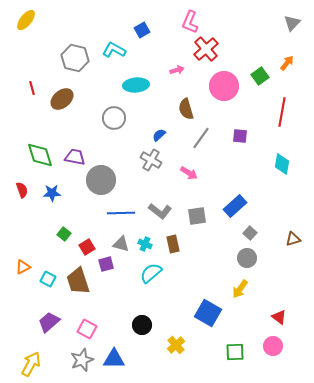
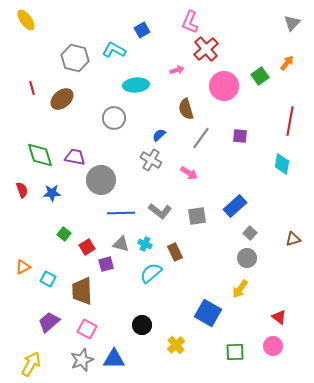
yellow ellipse at (26, 20): rotated 75 degrees counterclockwise
red line at (282, 112): moved 8 px right, 9 px down
brown rectangle at (173, 244): moved 2 px right, 8 px down; rotated 12 degrees counterclockwise
brown trapezoid at (78, 281): moved 4 px right, 10 px down; rotated 16 degrees clockwise
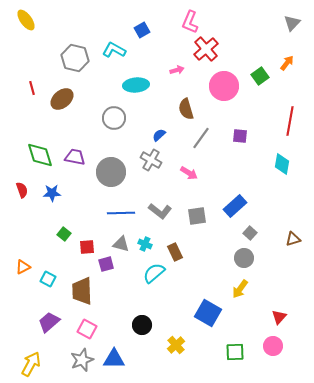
gray circle at (101, 180): moved 10 px right, 8 px up
red square at (87, 247): rotated 28 degrees clockwise
gray circle at (247, 258): moved 3 px left
cyan semicircle at (151, 273): moved 3 px right
red triangle at (279, 317): rotated 35 degrees clockwise
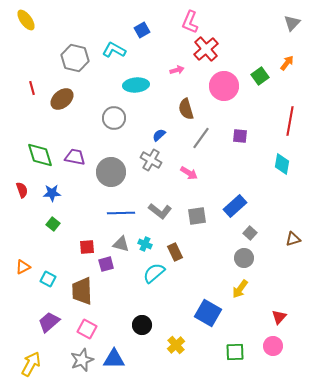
green square at (64, 234): moved 11 px left, 10 px up
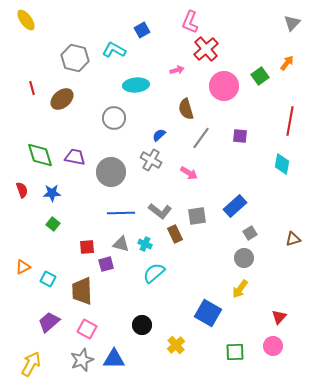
gray square at (250, 233): rotated 16 degrees clockwise
brown rectangle at (175, 252): moved 18 px up
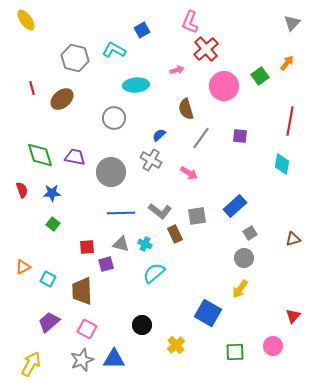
red triangle at (279, 317): moved 14 px right, 1 px up
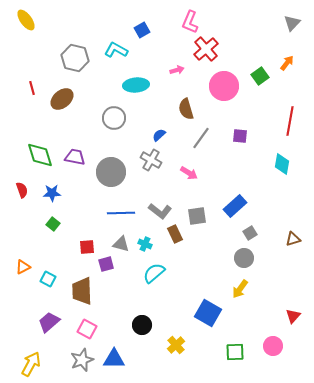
cyan L-shape at (114, 50): moved 2 px right
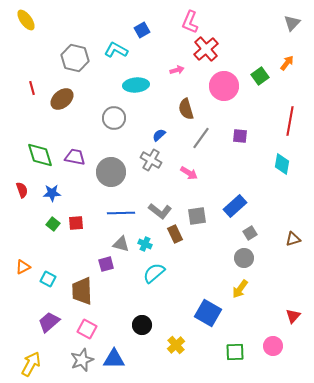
red square at (87, 247): moved 11 px left, 24 px up
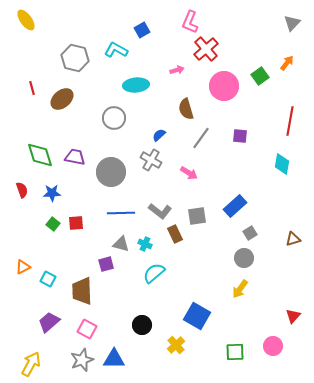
blue square at (208, 313): moved 11 px left, 3 px down
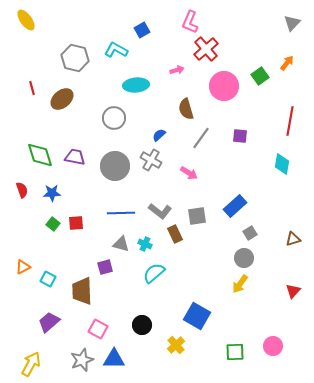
gray circle at (111, 172): moved 4 px right, 6 px up
purple square at (106, 264): moved 1 px left, 3 px down
yellow arrow at (240, 289): moved 5 px up
red triangle at (293, 316): moved 25 px up
pink square at (87, 329): moved 11 px right
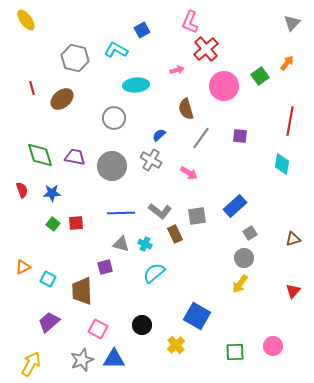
gray circle at (115, 166): moved 3 px left
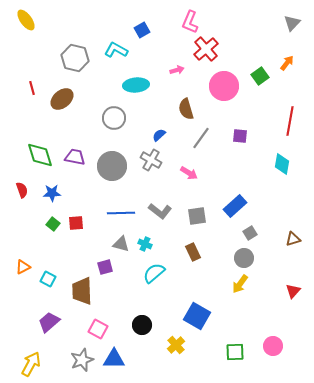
brown rectangle at (175, 234): moved 18 px right, 18 px down
